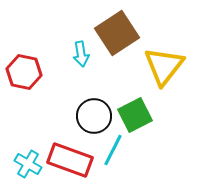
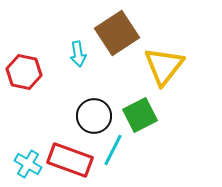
cyan arrow: moved 3 px left
green square: moved 5 px right
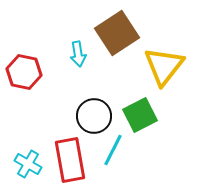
red rectangle: rotated 60 degrees clockwise
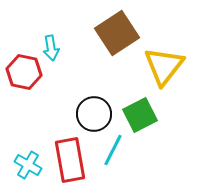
cyan arrow: moved 27 px left, 6 px up
black circle: moved 2 px up
cyan cross: moved 1 px down
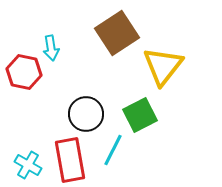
yellow triangle: moved 1 px left
black circle: moved 8 px left
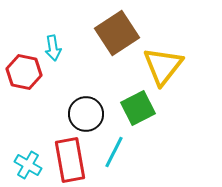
cyan arrow: moved 2 px right
green square: moved 2 px left, 7 px up
cyan line: moved 1 px right, 2 px down
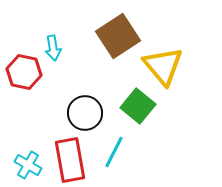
brown square: moved 1 px right, 3 px down
yellow triangle: rotated 18 degrees counterclockwise
green square: moved 2 px up; rotated 24 degrees counterclockwise
black circle: moved 1 px left, 1 px up
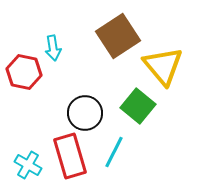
red rectangle: moved 4 px up; rotated 6 degrees counterclockwise
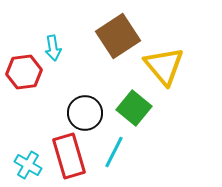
yellow triangle: moved 1 px right
red hexagon: rotated 20 degrees counterclockwise
green square: moved 4 px left, 2 px down
red rectangle: moved 1 px left
